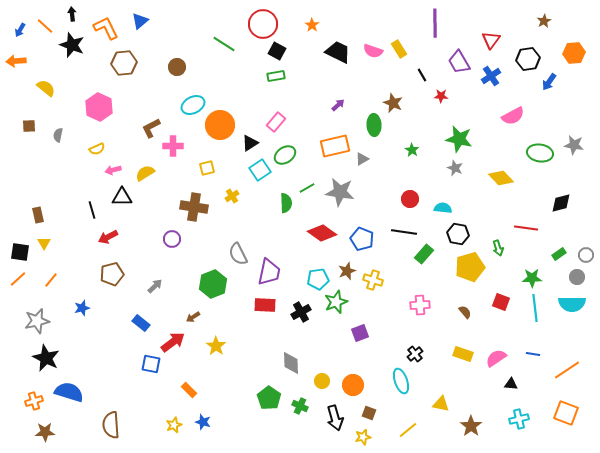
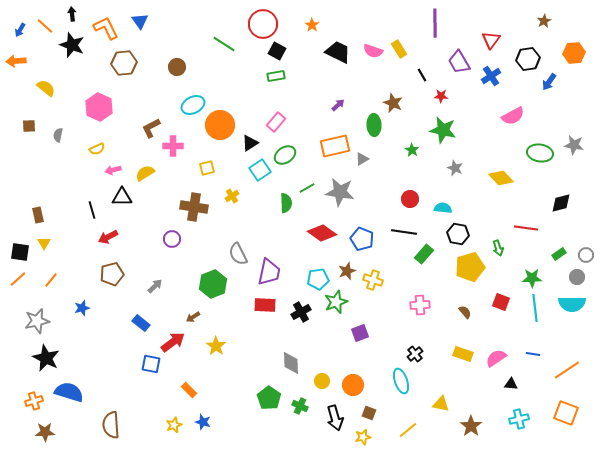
blue triangle at (140, 21): rotated 24 degrees counterclockwise
green star at (459, 139): moved 16 px left, 9 px up
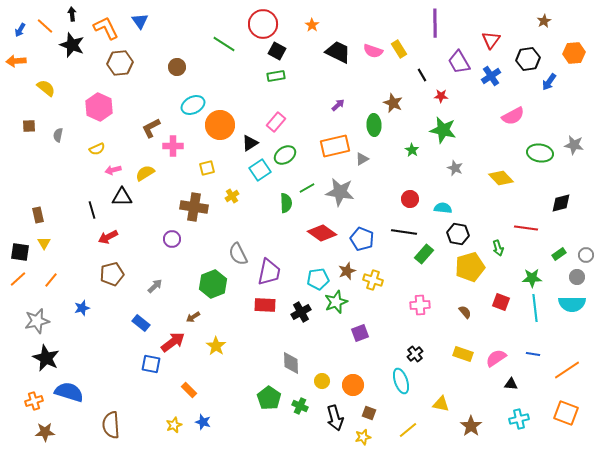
brown hexagon at (124, 63): moved 4 px left
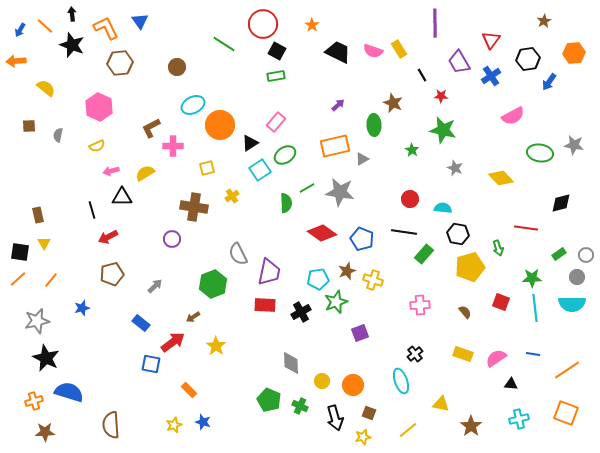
yellow semicircle at (97, 149): moved 3 px up
pink arrow at (113, 170): moved 2 px left, 1 px down
green pentagon at (269, 398): moved 2 px down; rotated 10 degrees counterclockwise
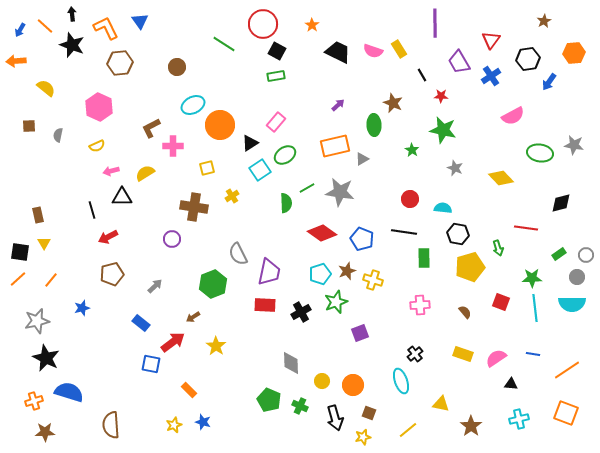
green rectangle at (424, 254): moved 4 px down; rotated 42 degrees counterclockwise
cyan pentagon at (318, 279): moved 2 px right, 5 px up; rotated 10 degrees counterclockwise
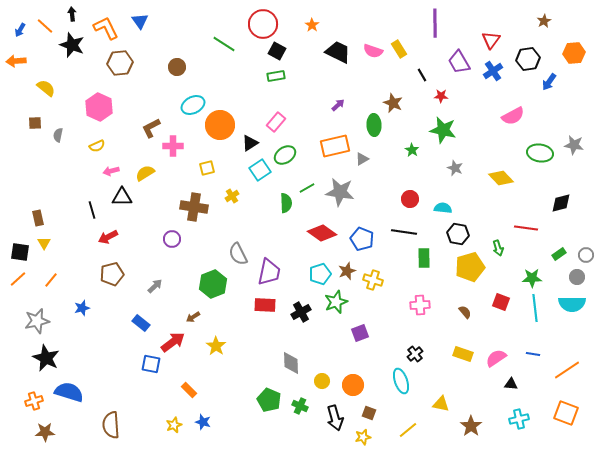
blue cross at (491, 76): moved 2 px right, 5 px up
brown square at (29, 126): moved 6 px right, 3 px up
brown rectangle at (38, 215): moved 3 px down
